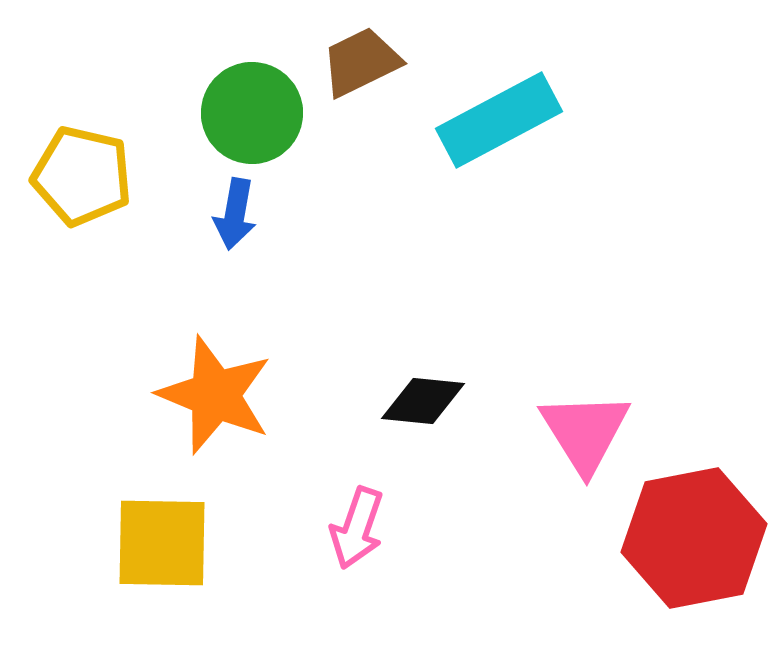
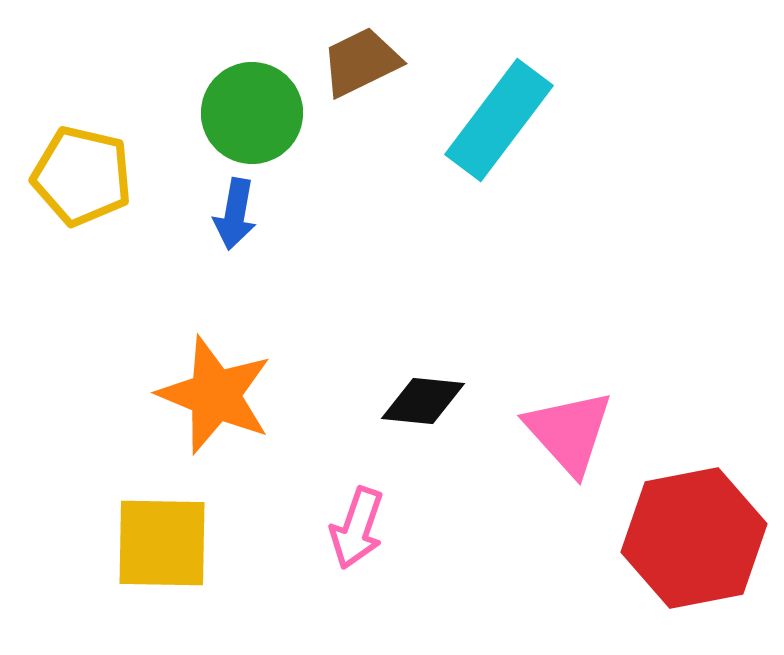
cyan rectangle: rotated 25 degrees counterclockwise
pink triangle: moved 16 px left; rotated 10 degrees counterclockwise
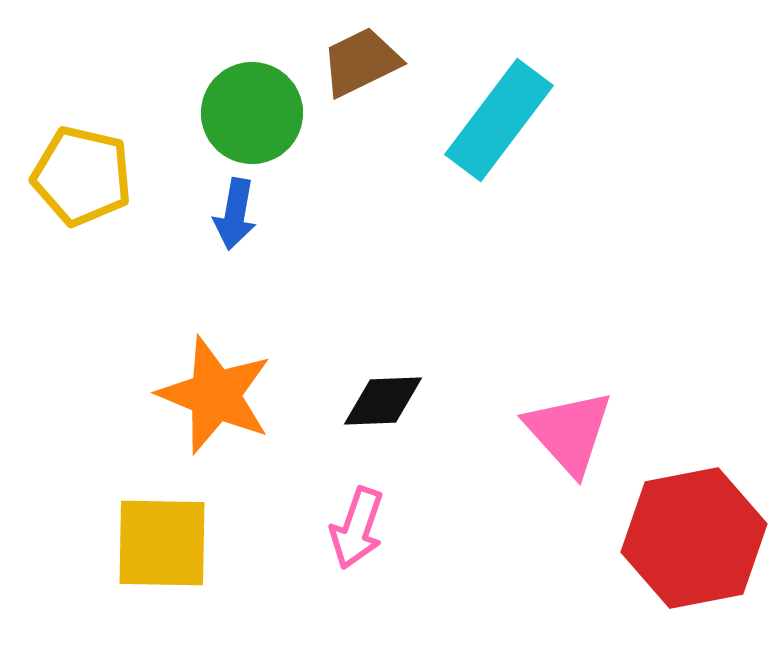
black diamond: moved 40 px left; rotated 8 degrees counterclockwise
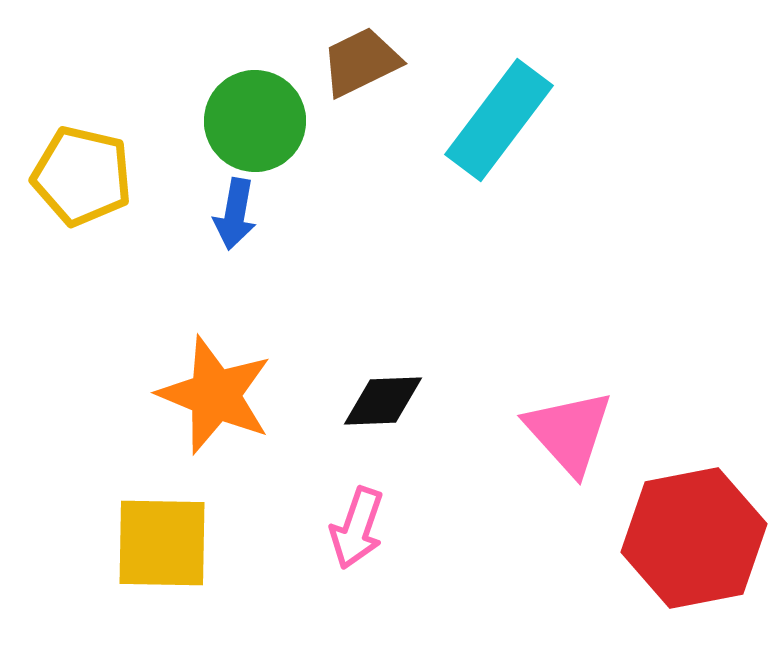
green circle: moved 3 px right, 8 px down
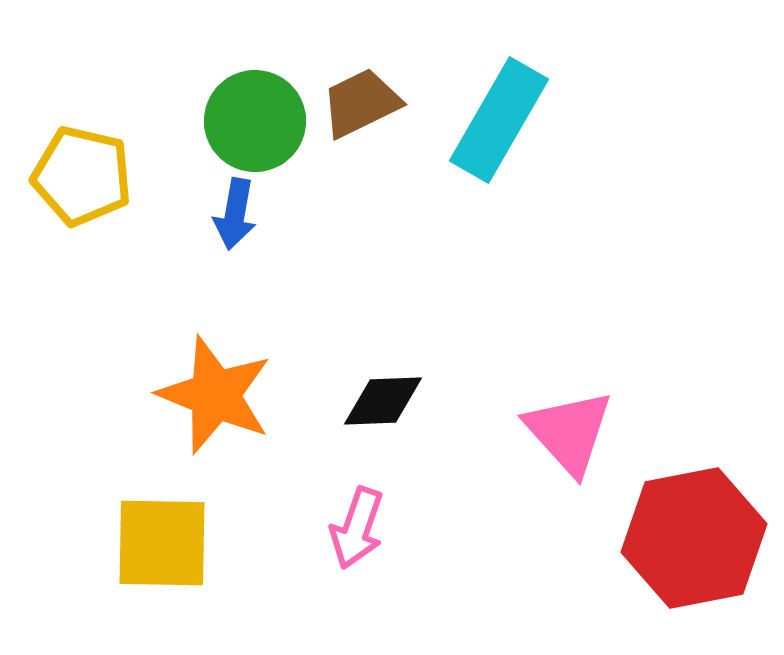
brown trapezoid: moved 41 px down
cyan rectangle: rotated 7 degrees counterclockwise
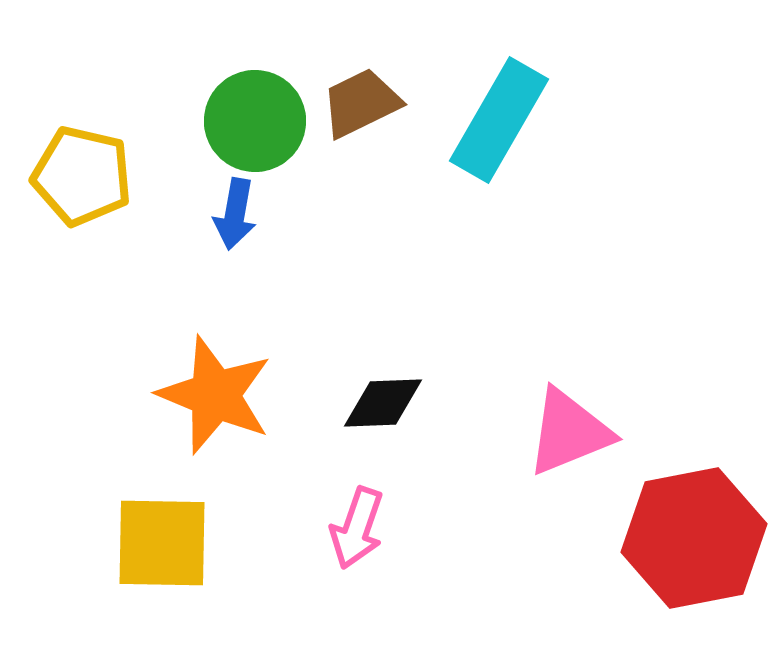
black diamond: moved 2 px down
pink triangle: rotated 50 degrees clockwise
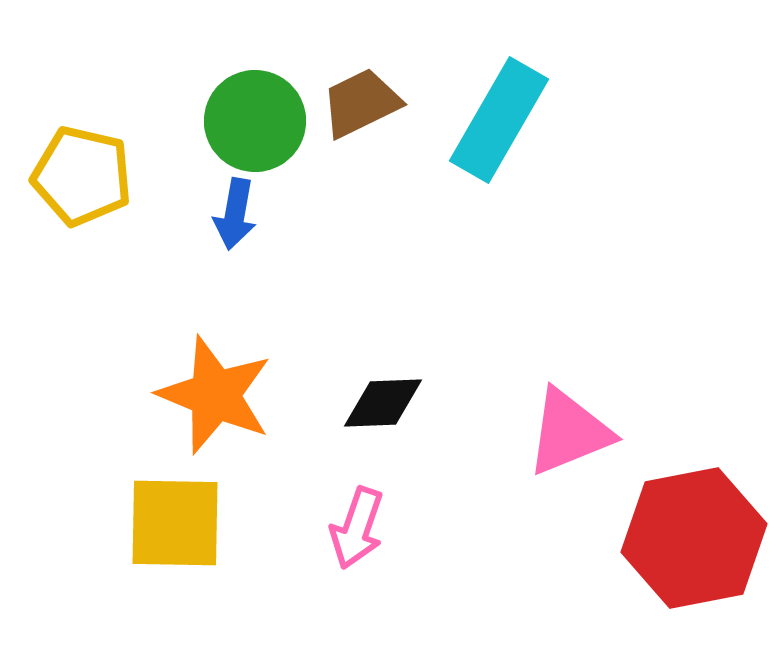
yellow square: moved 13 px right, 20 px up
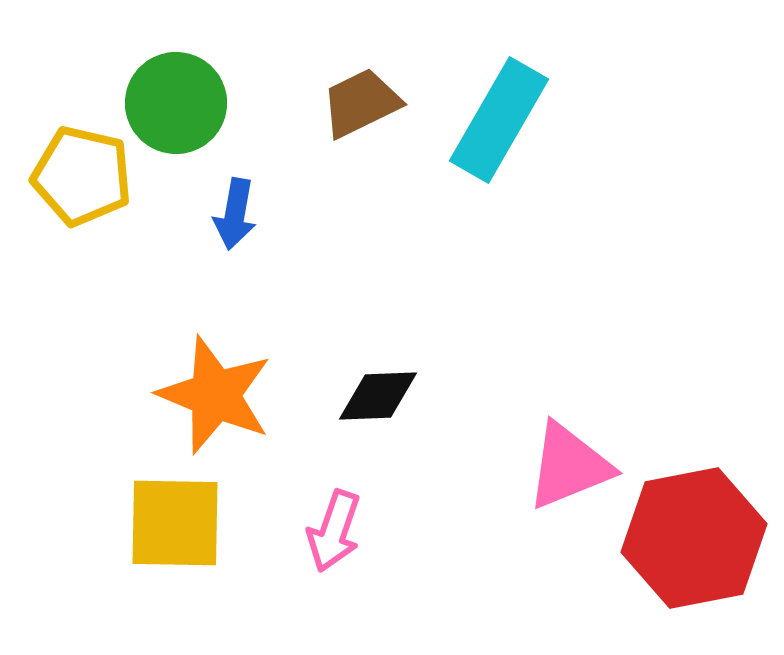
green circle: moved 79 px left, 18 px up
black diamond: moved 5 px left, 7 px up
pink triangle: moved 34 px down
pink arrow: moved 23 px left, 3 px down
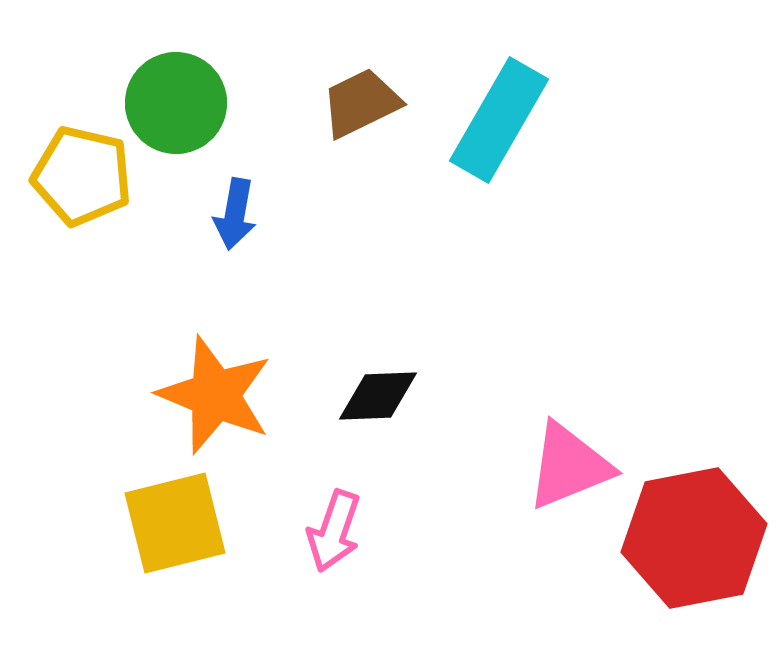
yellow square: rotated 15 degrees counterclockwise
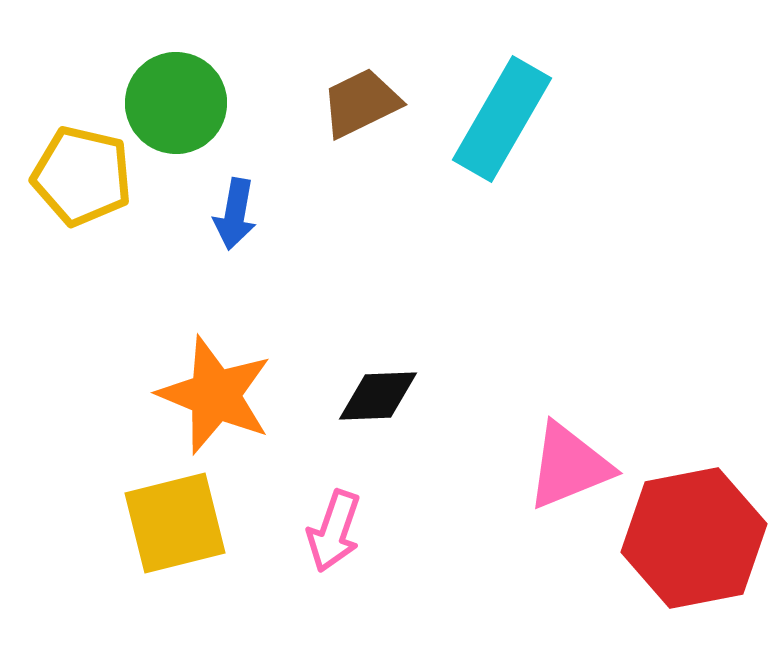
cyan rectangle: moved 3 px right, 1 px up
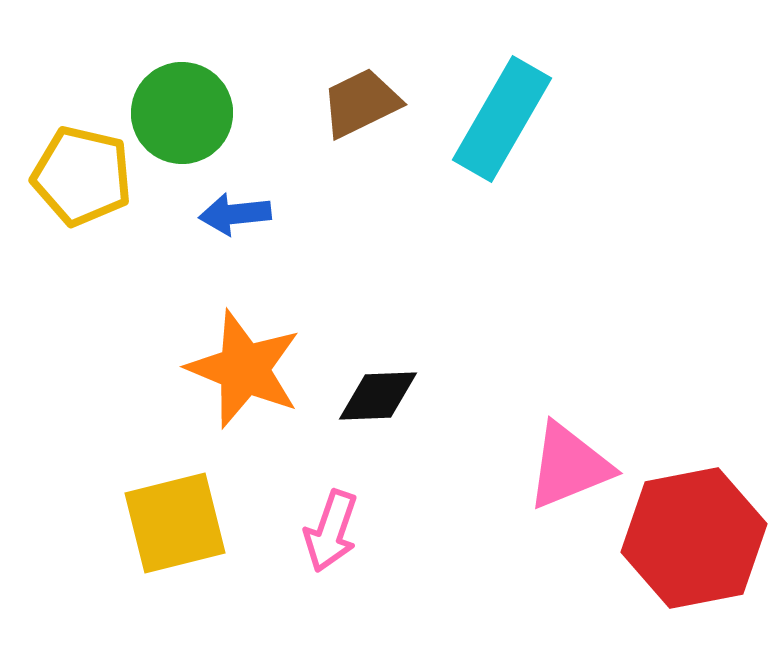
green circle: moved 6 px right, 10 px down
blue arrow: rotated 74 degrees clockwise
orange star: moved 29 px right, 26 px up
pink arrow: moved 3 px left
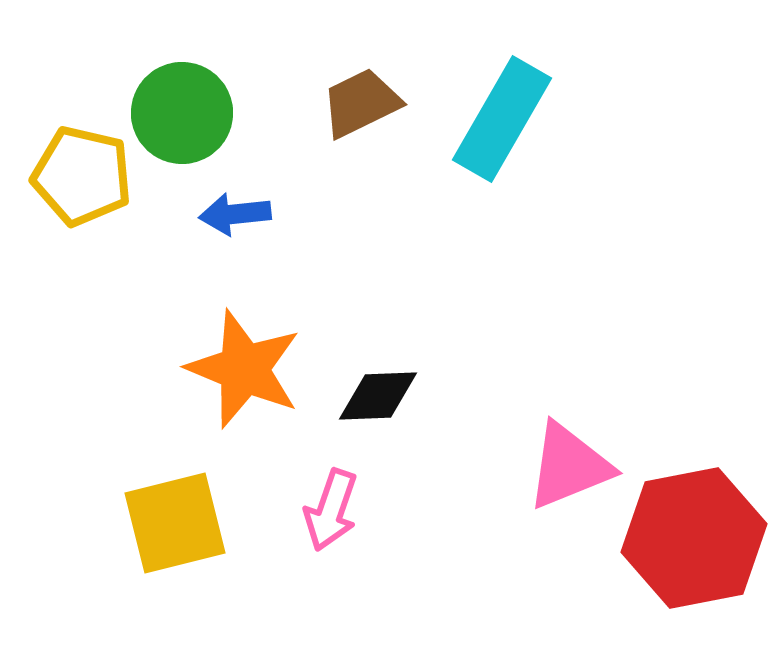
pink arrow: moved 21 px up
